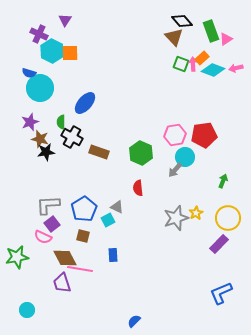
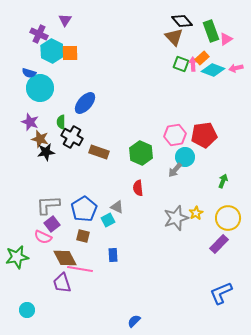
purple star at (30, 122): rotated 30 degrees counterclockwise
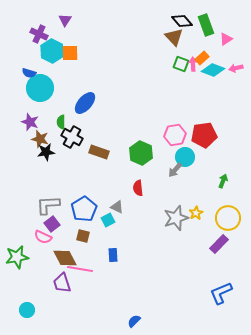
green rectangle at (211, 31): moved 5 px left, 6 px up
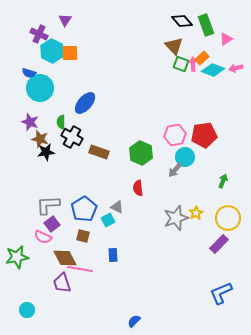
brown triangle at (174, 37): moved 9 px down
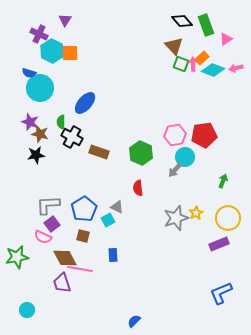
brown star at (40, 139): moved 5 px up
black star at (46, 152): moved 10 px left, 3 px down
purple rectangle at (219, 244): rotated 24 degrees clockwise
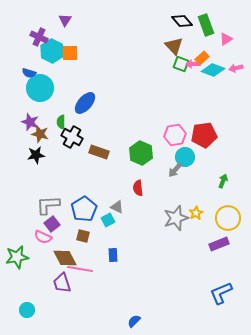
purple cross at (39, 34): moved 3 px down
pink arrow at (193, 64): rotated 88 degrees counterclockwise
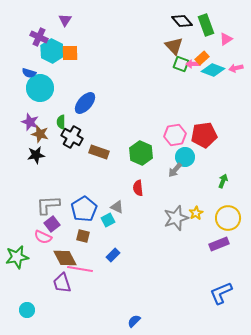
blue rectangle at (113, 255): rotated 48 degrees clockwise
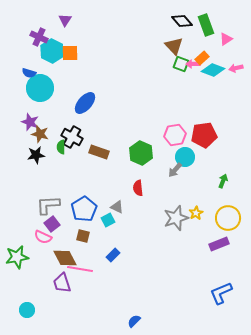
green semicircle at (61, 122): moved 25 px down
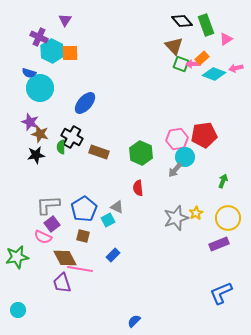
cyan diamond at (213, 70): moved 1 px right, 4 px down
pink hexagon at (175, 135): moved 2 px right, 4 px down
cyan circle at (27, 310): moved 9 px left
